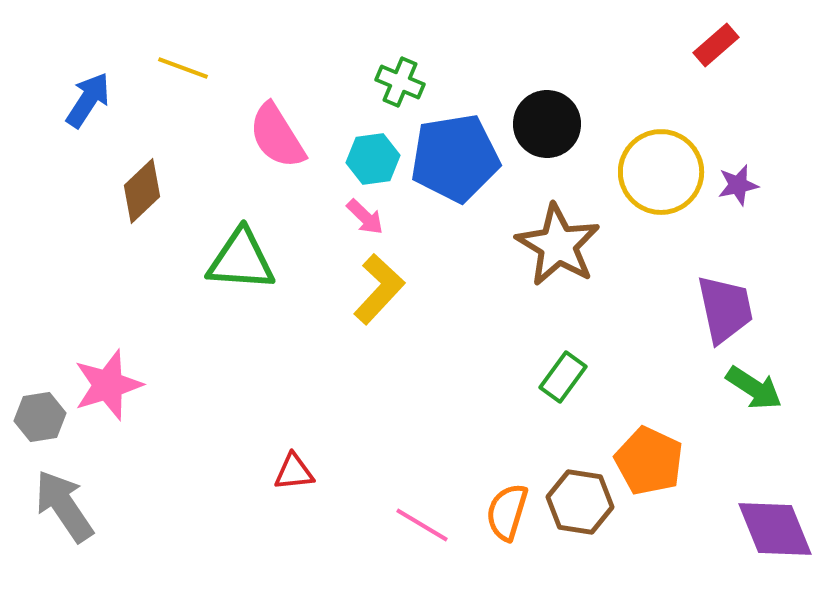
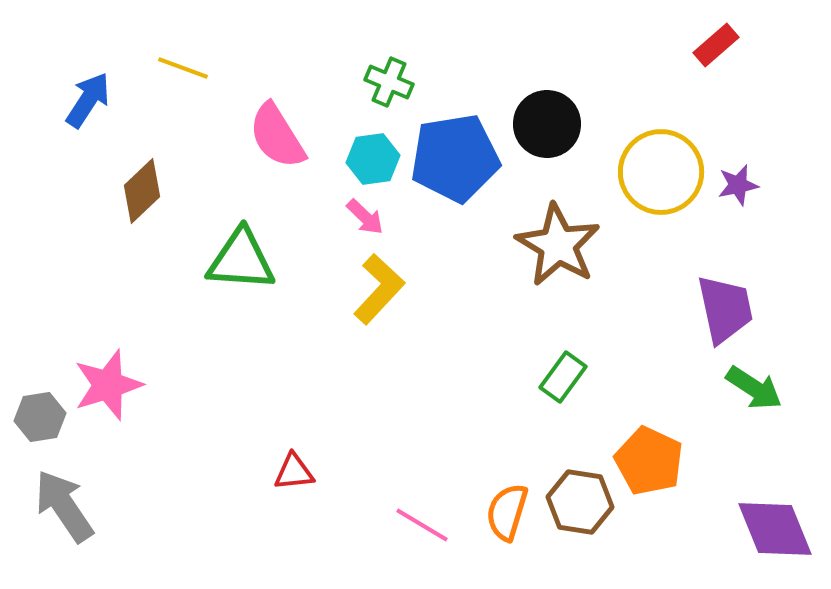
green cross: moved 11 px left
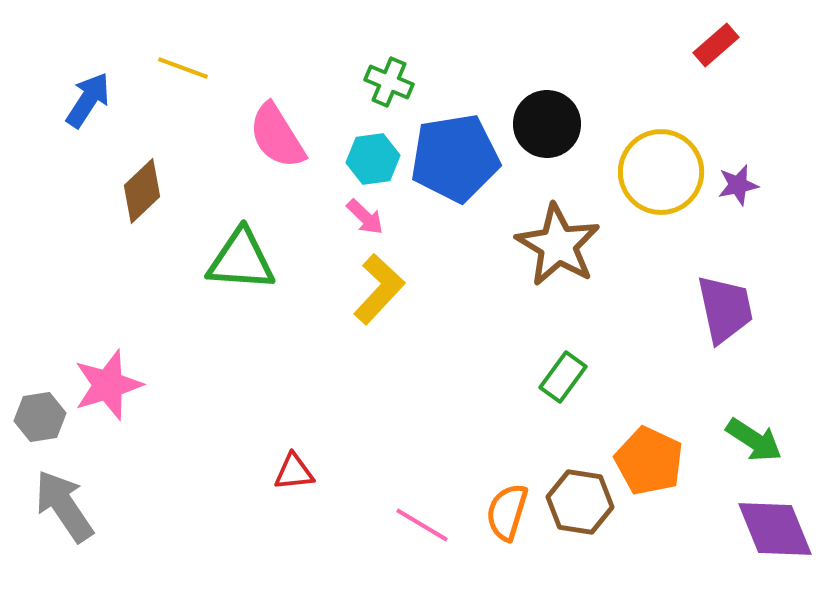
green arrow: moved 52 px down
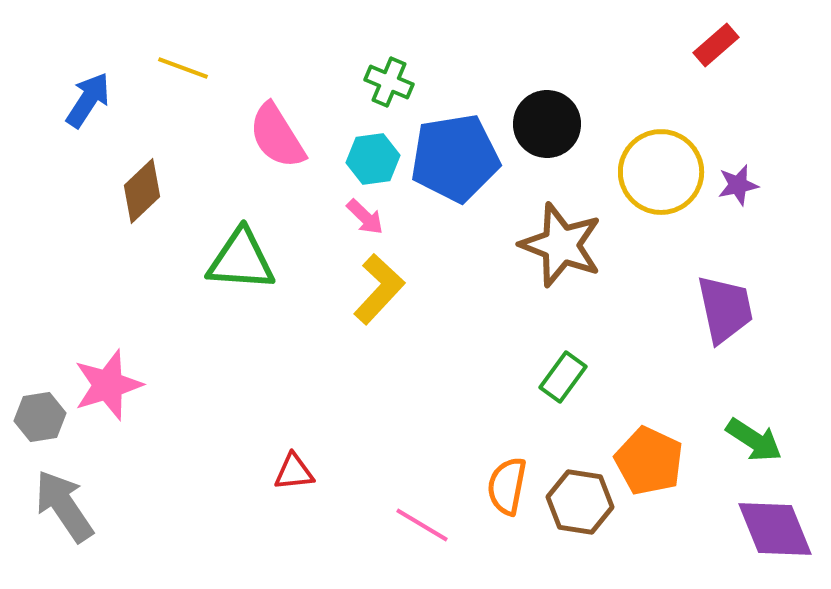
brown star: moved 3 px right; rotated 10 degrees counterclockwise
orange semicircle: moved 26 px up; rotated 6 degrees counterclockwise
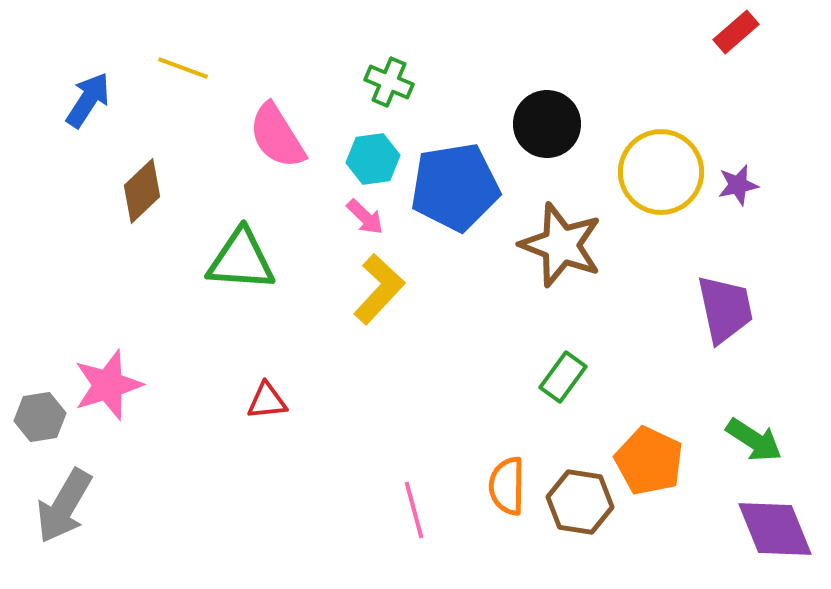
red rectangle: moved 20 px right, 13 px up
blue pentagon: moved 29 px down
red triangle: moved 27 px left, 71 px up
orange semicircle: rotated 10 degrees counterclockwise
gray arrow: rotated 116 degrees counterclockwise
pink line: moved 8 px left, 15 px up; rotated 44 degrees clockwise
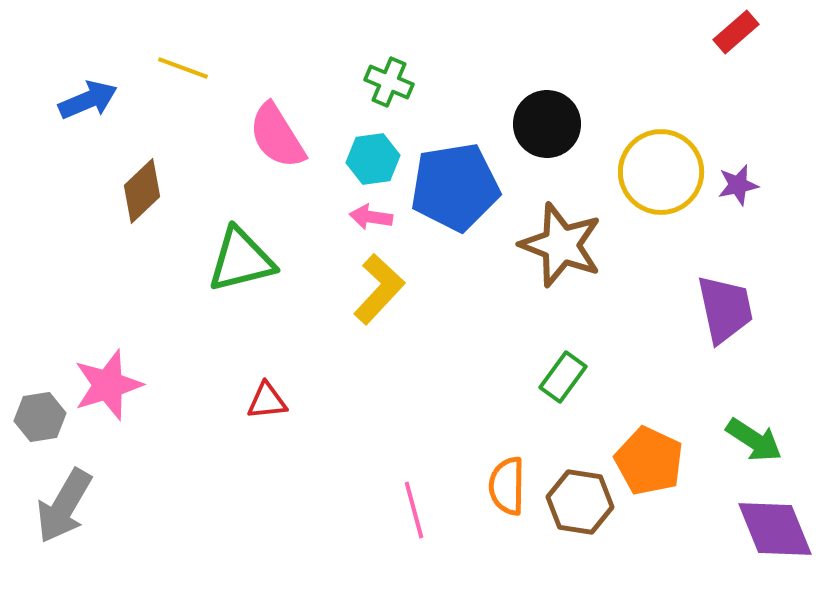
blue arrow: rotated 34 degrees clockwise
pink arrow: moved 6 px right; rotated 144 degrees clockwise
green triangle: rotated 18 degrees counterclockwise
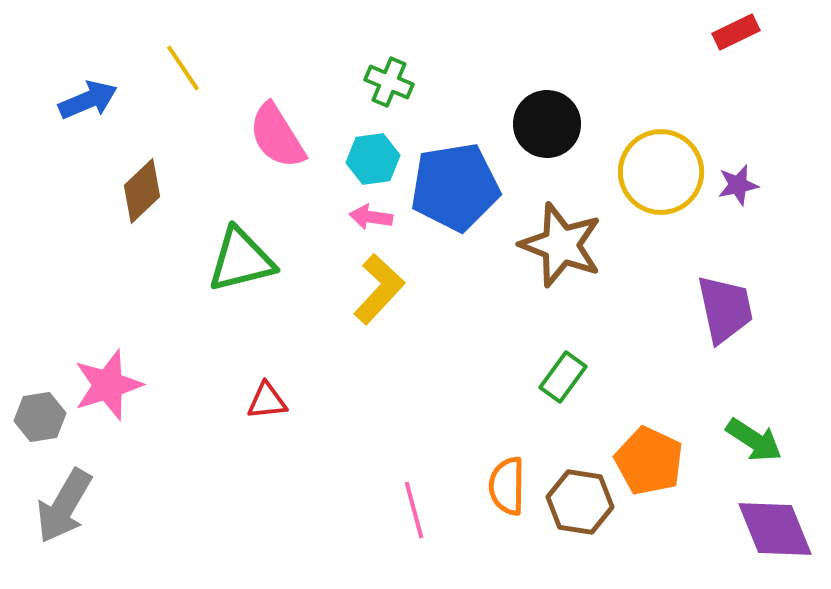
red rectangle: rotated 15 degrees clockwise
yellow line: rotated 36 degrees clockwise
